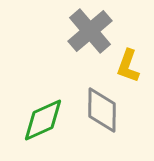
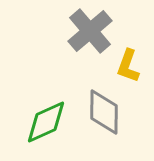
gray diamond: moved 2 px right, 2 px down
green diamond: moved 3 px right, 2 px down
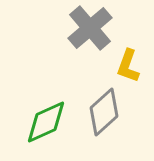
gray cross: moved 3 px up
gray diamond: rotated 48 degrees clockwise
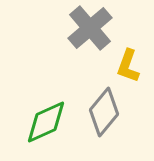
gray diamond: rotated 9 degrees counterclockwise
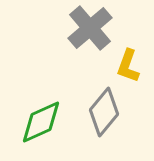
green diamond: moved 5 px left
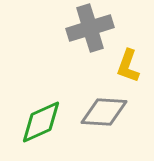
gray cross: rotated 24 degrees clockwise
gray diamond: rotated 54 degrees clockwise
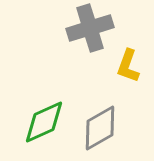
gray diamond: moved 4 px left, 16 px down; rotated 33 degrees counterclockwise
green diamond: moved 3 px right
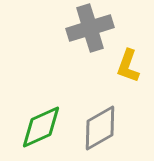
green diamond: moved 3 px left, 5 px down
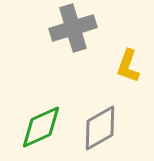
gray cross: moved 17 px left
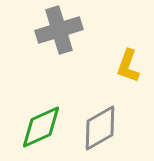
gray cross: moved 14 px left, 2 px down
